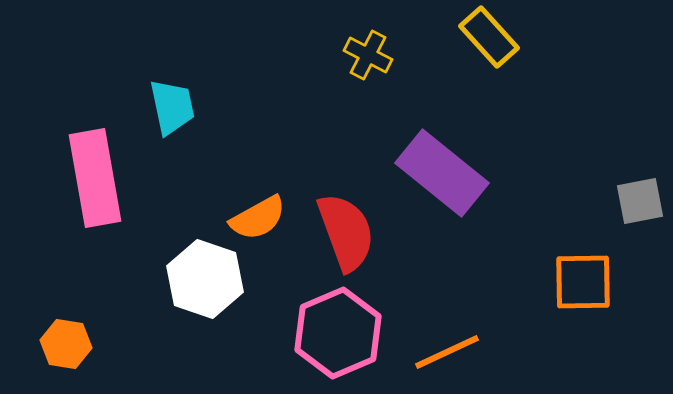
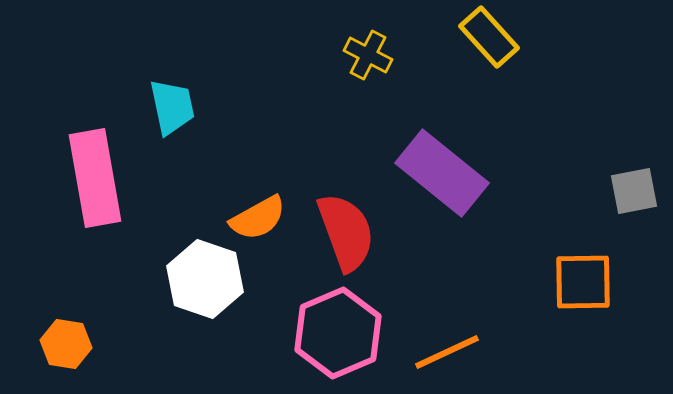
gray square: moved 6 px left, 10 px up
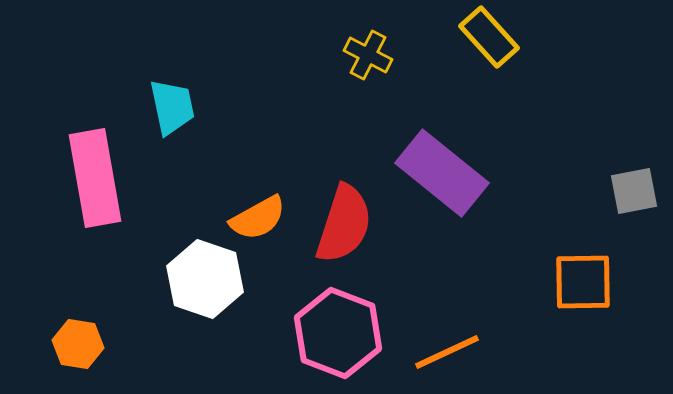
red semicircle: moved 2 px left, 8 px up; rotated 38 degrees clockwise
pink hexagon: rotated 16 degrees counterclockwise
orange hexagon: moved 12 px right
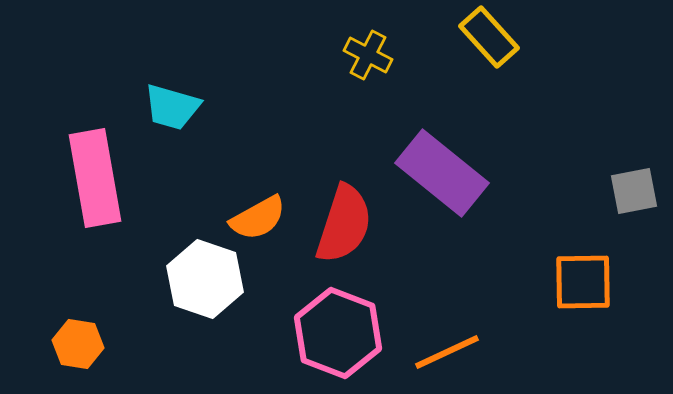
cyan trapezoid: rotated 118 degrees clockwise
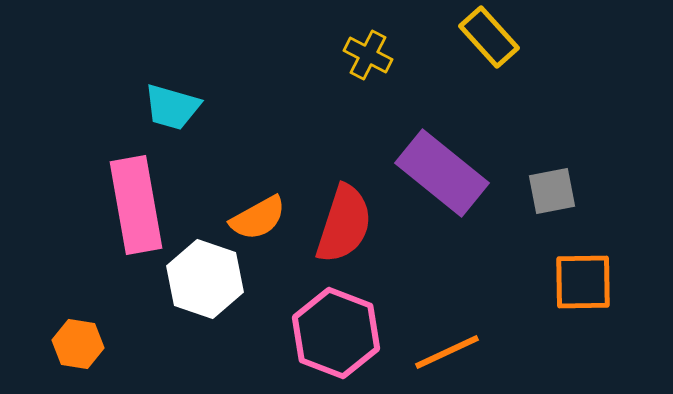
pink rectangle: moved 41 px right, 27 px down
gray square: moved 82 px left
pink hexagon: moved 2 px left
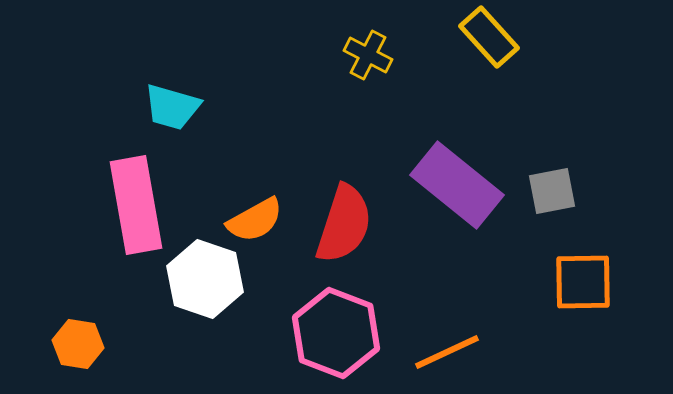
purple rectangle: moved 15 px right, 12 px down
orange semicircle: moved 3 px left, 2 px down
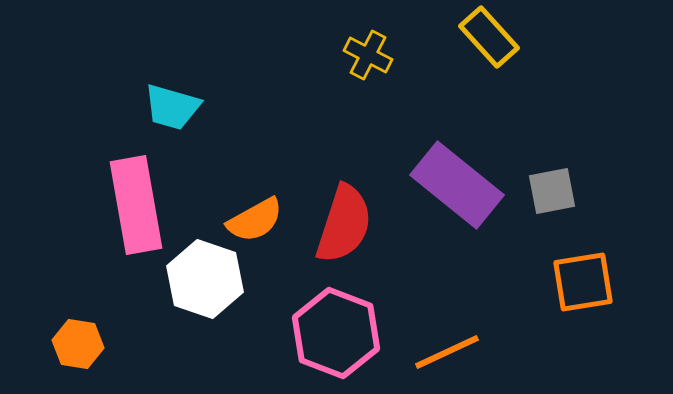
orange square: rotated 8 degrees counterclockwise
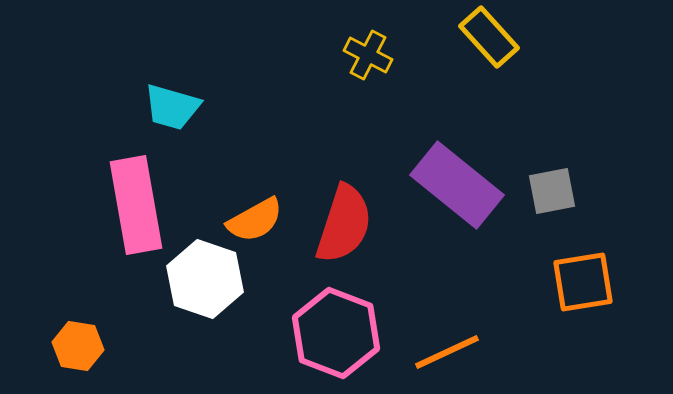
orange hexagon: moved 2 px down
